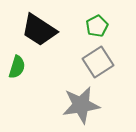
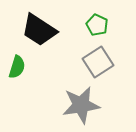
green pentagon: moved 1 px up; rotated 20 degrees counterclockwise
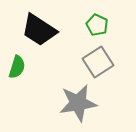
gray star: moved 3 px left, 2 px up
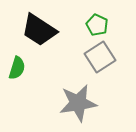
gray square: moved 2 px right, 5 px up
green semicircle: moved 1 px down
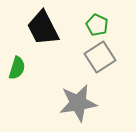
black trapezoid: moved 4 px right, 2 px up; rotated 30 degrees clockwise
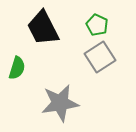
gray star: moved 18 px left
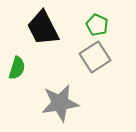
gray square: moved 5 px left
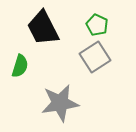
green semicircle: moved 3 px right, 2 px up
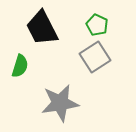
black trapezoid: moved 1 px left
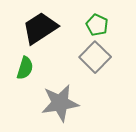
black trapezoid: moved 2 px left; rotated 84 degrees clockwise
gray square: rotated 12 degrees counterclockwise
green semicircle: moved 5 px right, 2 px down
